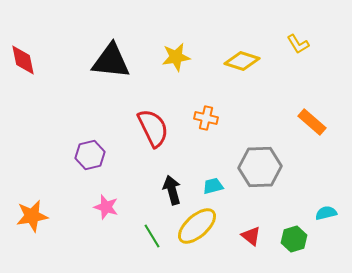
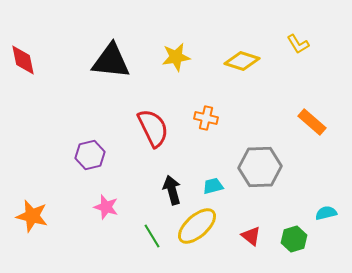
orange star: rotated 24 degrees clockwise
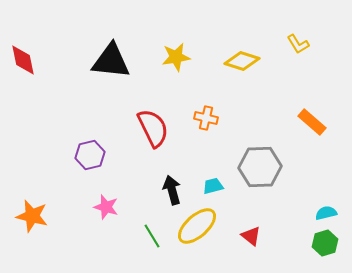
green hexagon: moved 31 px right, 4 px down
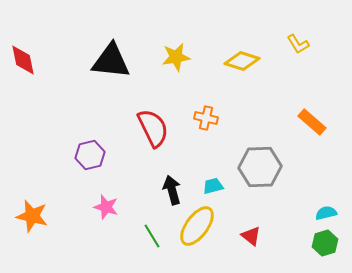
yellow ellipse: rotated 12 degrees counterclockwise
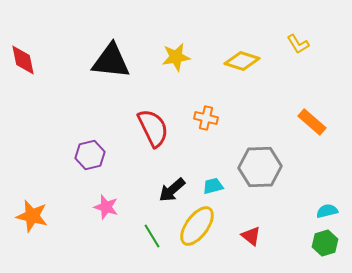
black arrow: rotated 116 degrees counterclockwise
cyan semicircle: moved 1 px right, 2 px up
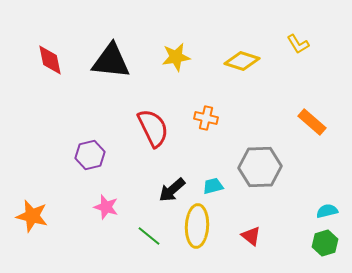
red diamond: moved 27 px right
yellow ellipse: rotated 33 degrees counterclockwise
green line: moved 3 px left; rotated 20 degrees counterclockwise
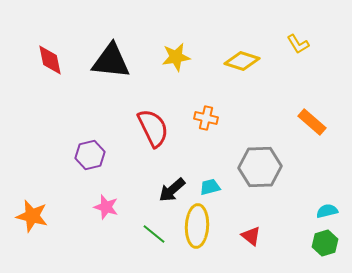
cyan trapezoid: moved 3 px left, 1 px down
green line: moved 5 px right, 2 px up
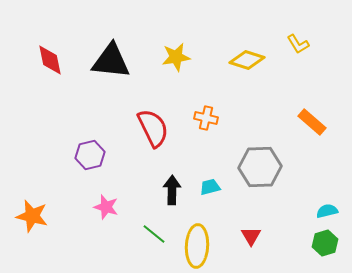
yellow diamond: moved 5 px right, 1 px up
black arrow: rotated 132 degrees clockwise
yellow ellipse: moved 20 px down
red triangle: rotated 20 degrees clockwise
